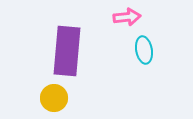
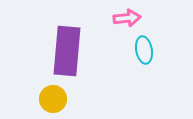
pink arrow: moved 1 px down
yellow circle: moved 1 px left, 1 px down
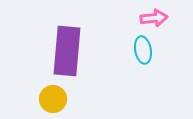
pink arrow: moved 27 px right
cyan ellipse: moved 1 px left
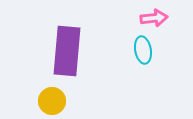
yellow circle: moved 1 px left, 2 px down
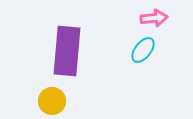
cyan ellipse: rotated 48 degrees clockwise
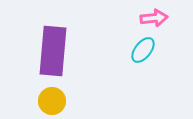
purple rectangle: moved 14 px left
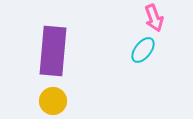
pink arrow: rotated 76 degrees clockwise
yellow circle: moved 1 px right
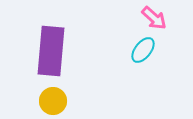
pink arrow: rotated 28 degrees counterclockwise
purple rectangle: moved 2 px left
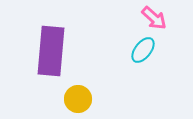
yellow circle: moved 25 px right, 2 px up
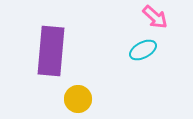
pink arrow: moved 1 px right, 1 px up
cyan ellipse: rotated 24 degrees clockwise
